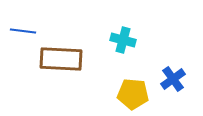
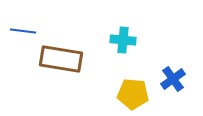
cyan cross: rotated 10 degrees counterclockwise
brown rectangle: rotated 6 degrees clockwise
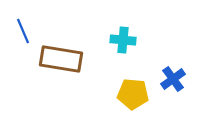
blue line: rotated 60 degrees clockwise
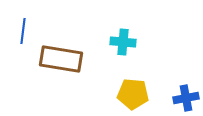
blue line: rotated 30 degrees clockwise
cyan cross: moved 2 px down
blue cross: moved 13 px right, 19 px down; rotated 25 degrees clockwise
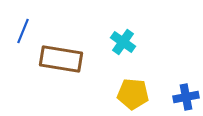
blue line: rotated 15 degrees clockwise
cyan cross: rotated 30 degrees clockwise
blue cross: moved 1 px up
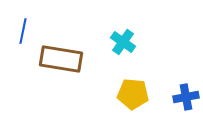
blue line: rotated 10 degrees counterclockwise
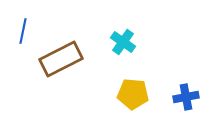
brown rectangle: rotated 36 degrees counterclockwise
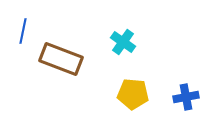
brown rectangle: rotated 48 degrees clockwise
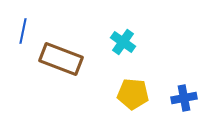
blue cross: moved 2 px left, 1 px down
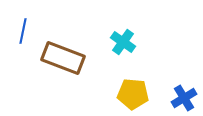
brown rectangle: moved 2 px right, 1 px up
blue cross: rotated 20 degrees counterclockwise
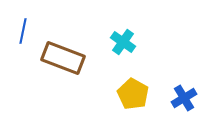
yellow pentagon: rotated 24 degrees clockwise
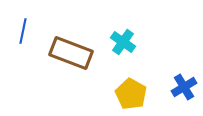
brown rectangle: moved 8 px right, 5 px up
yellow pentagon: moved 2 px left
blue cross: moved 11 px up
